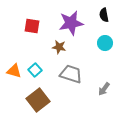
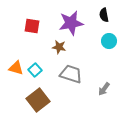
cyan circle: moved 4 px right, 2 px up
orange triangle: moved 2 px right, 3 px up
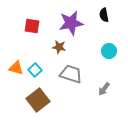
cyan circle: moved 10 px down
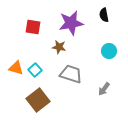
red square: moved 1 px right, 1 px down
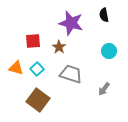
purple star: rotated 25 degrees clockwise
red square: moved 14 px down; rotated 14 degrees counterclockwise
brown star: rotated 24 degrees clockwise
cyan square: moved 2 px right, 1 px up
brown square: rotated 15 degrees counterclockwise
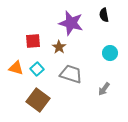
cyan circle: moved 1 px right, 2 px down
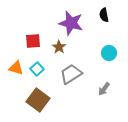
cyan circle: moved 1 px left
gray trapezoid: rotated 50 degrees counterclockwise
